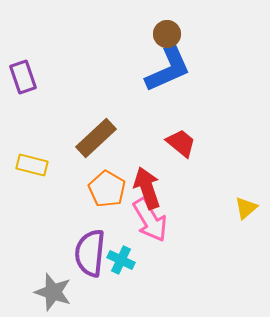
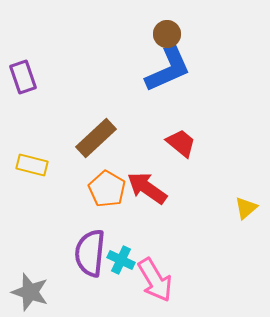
red arrow: rotated 36 degrees counterclockwise
pink arrow: moved 5 px right, 60 px down
gray star: moved 23 px left
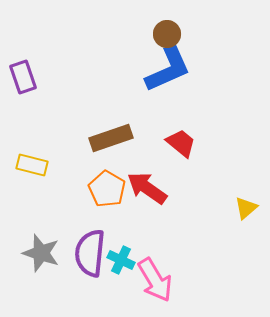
brown rectangle: moved 15 px right; rotated 24 degrees clockwise
gray star: moved 11 px right, 39 px up
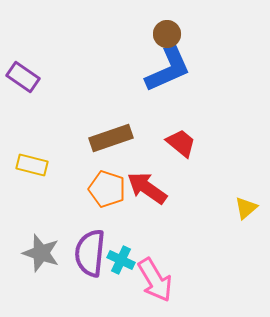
purple rectangle: rotated 36 degrees counterclockwise
orange pentagon: rotated 12 degrees counterclockwise
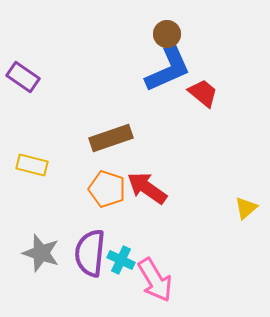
red trapezoid: moved 22 px right, 50 px up
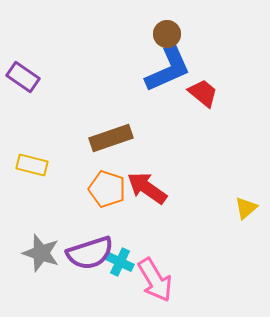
purple semicircle: rotated 114 degrees counterclockwise
cyan cross: moved 1 px left, 2 px down
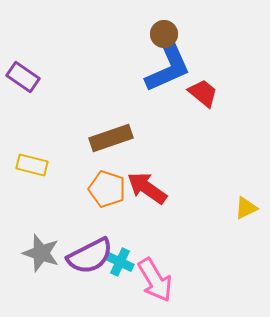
brown circle: moved 3 px left
yellow triangle: rotated 15 degrees clockwise
purple semicircle: moved 3 px down; rotated 9 degrees counterclockwise
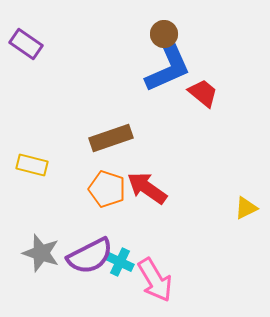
purple rectangle: moved 3 px right, 33 px up
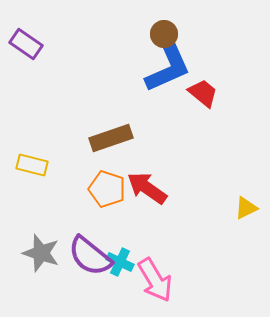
purple semicircle: rotated 66 degrees clockwise
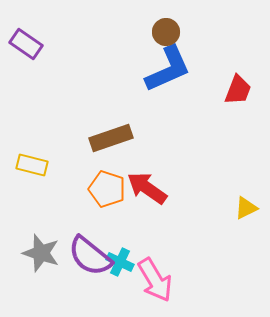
brown circle: moved 2 px right, 2 px up
red trapezoid: moved 35 px right, 3 px up; rotated 72 degrees clockwise
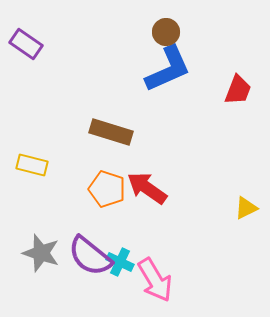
brown rectangle: moved 6 px up; rotated 36 degrees clockwise
